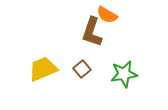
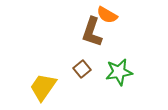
yellow trapezoid: moved 18 px down; rotated 32 degrees counterclockwise
green star: moved 5 px left, 2 px up
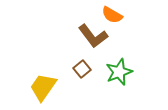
orange semicircle: moved 5 px right
brown L-shape: moved 1 px right, 4 px down; rotated 56 degrees counterclockwise
green star: rotated 12 degrees counterclockwise
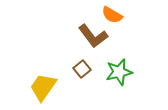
green star: rotated 8 degrees clockwise
